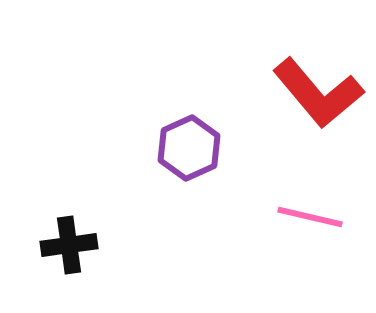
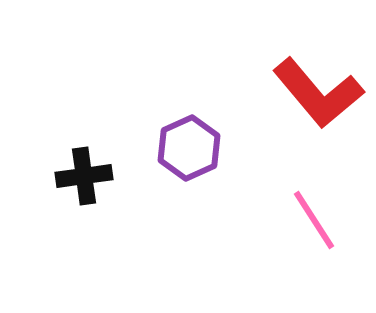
pink line: moved 4 px right, 3 px down; rotated 44 degrees clockwise
black cross: moved 15 px right, 69 px up
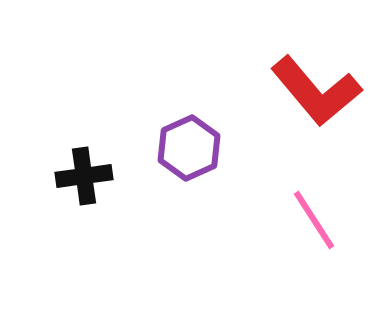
red L-shape: moved 2 px left, 2 px up
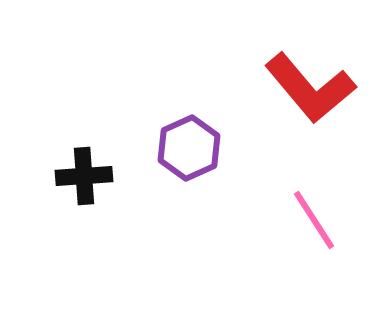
red L-shape: moved 6 px left, 3 px up
black cross: rotated 4 degrees clockwise
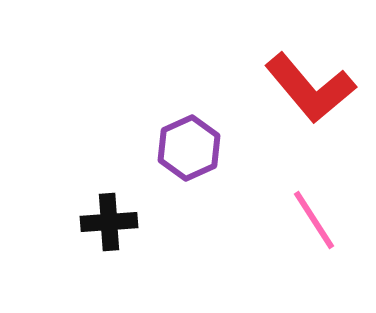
black cross: moved 25 px right, 46 px down
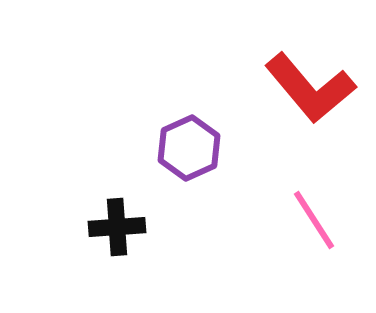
black cross: moved 8 px right, 5 px down
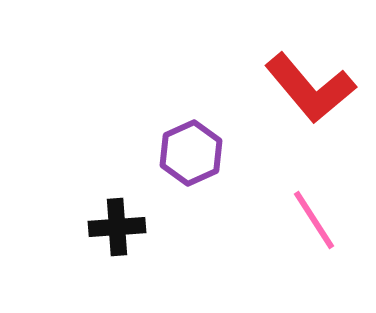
purple hexagon: moved 2 px right, 5 px down
